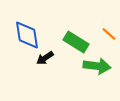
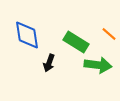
black arrow: moved 4 px right, 5 px down; rotated 36 degrees counterclockwise
green arrow: moved 1 px right, 1 px up
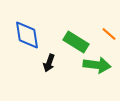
green arrow: moved 1 px left
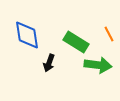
orange line: rotated 21 degrees clockwise
green arrow: moved 1 px right
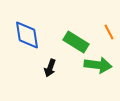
orange line: moved 2 px up
black arrow: moved 1 px right, 5 px down
